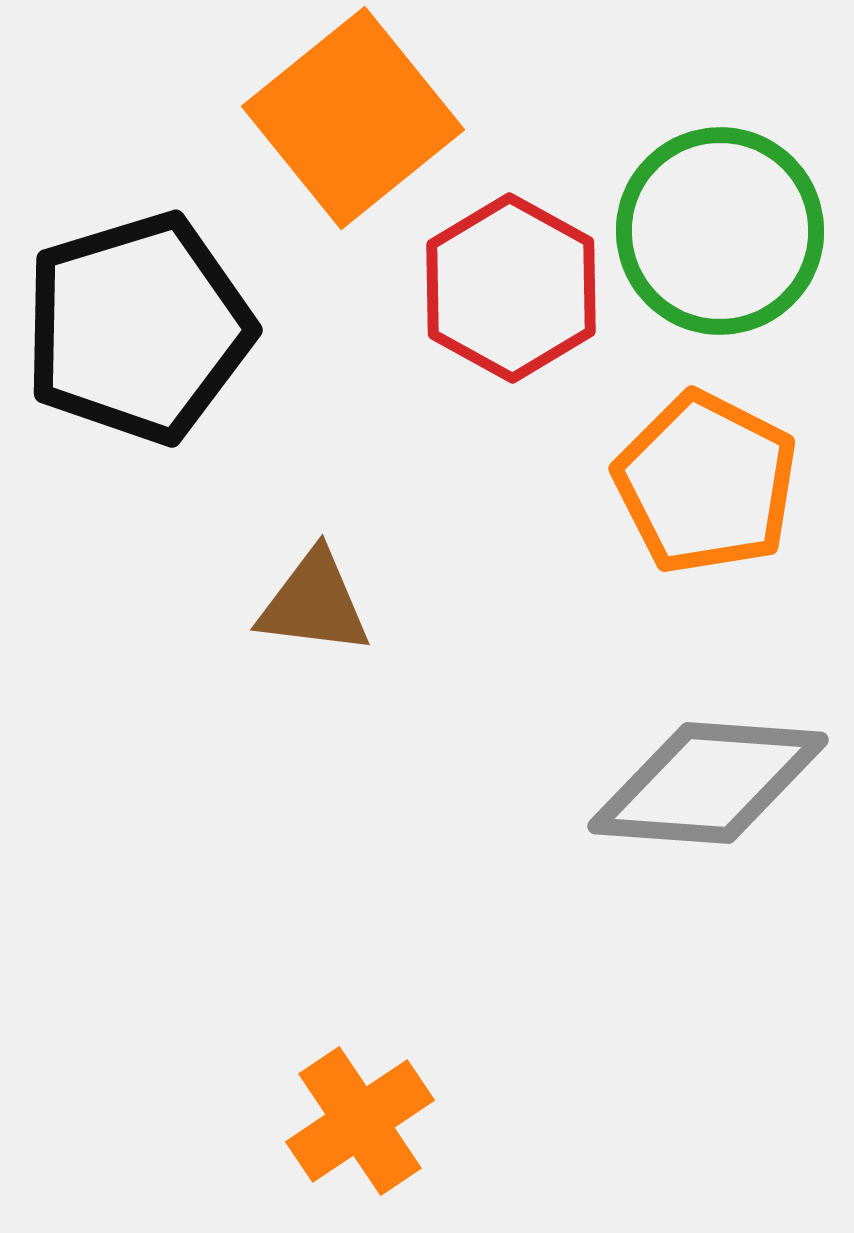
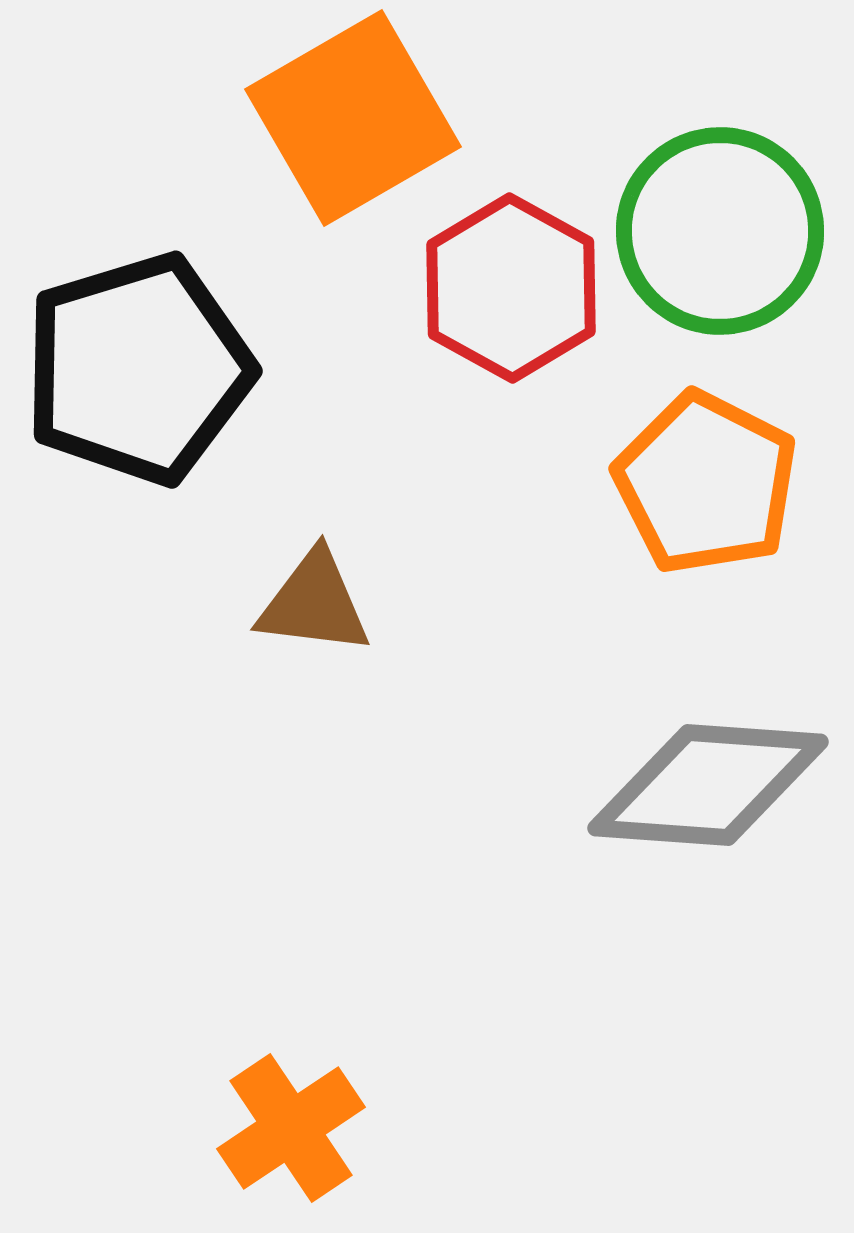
orange square: rotated 9 degrees clockwise
black pentagon: moved 41 px down
gray diamond: moved 2 px down
orange cross: moved 69 px left, 7 px down
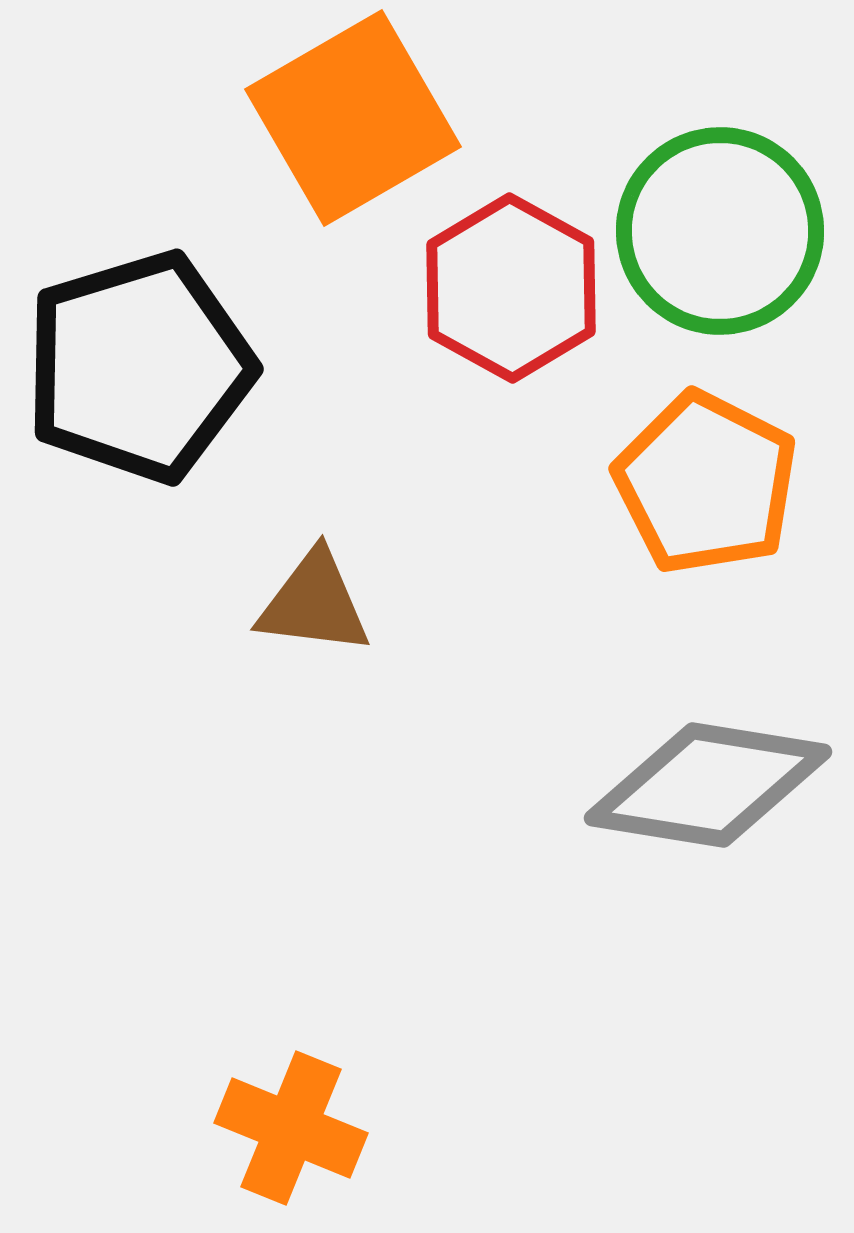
black pentagon: moved 1 px right, 2 px up
gray diamond: rotated 5 degrees clockwise
orange cross: rotated 34 degrees counterclockwise
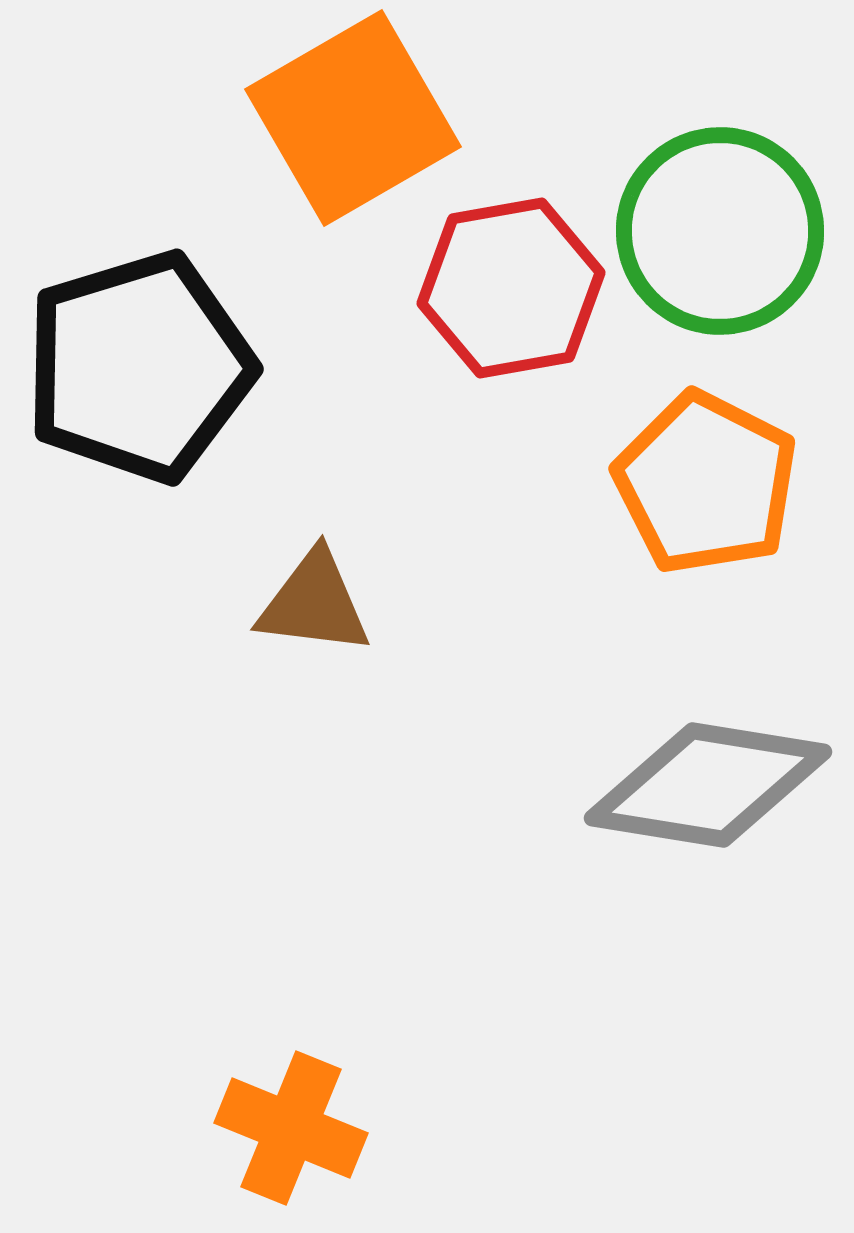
red hexagon: rotated 21 degrees clockwise
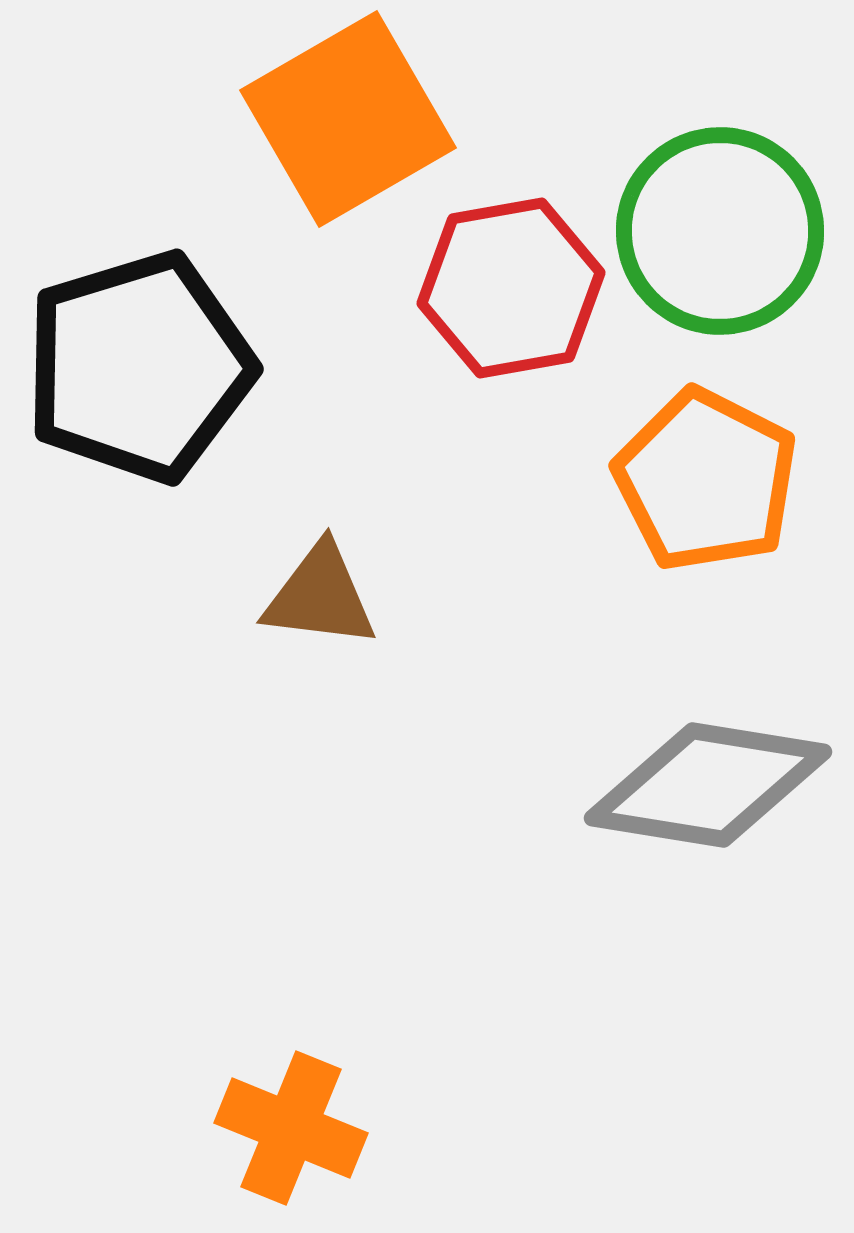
orange square: moved 5 px left, 1 px down
orange pentagon: moved 3 px up
brown triangle: moved 6 px right, 7 px up
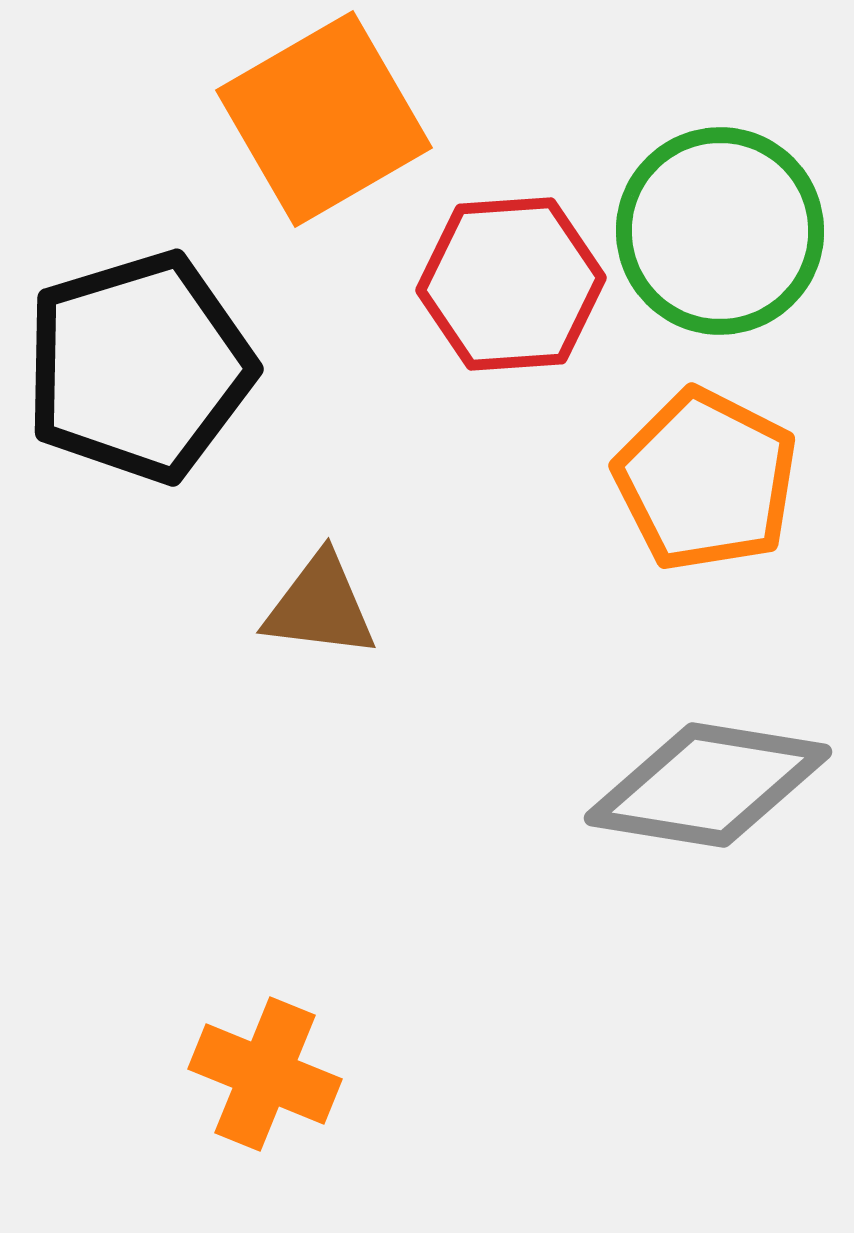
orange square: moved 24 px left
red hexagon: moved 4 px up; rotated 6 degrees clockwise
brown triangle: moved 10 px down
orange cross: moved 26 px left, 54 px up
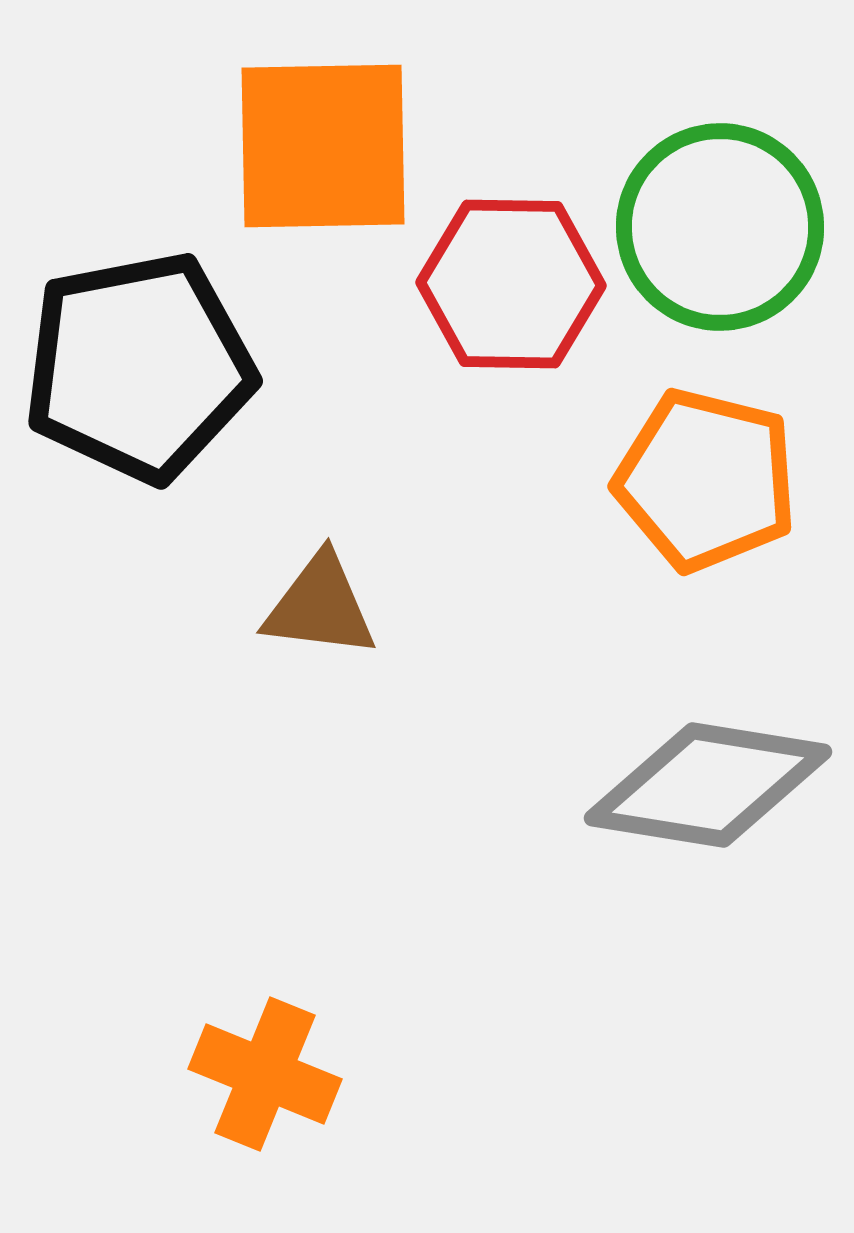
orange square: moved 1 px left, 27 px down; rotated 29 degrees clockwise
green circle: moved 4 px up
red hexagon: rotated 5 degrees clockwise
black pentagon: rotated 6 degrees clockwise
orange pentagon: rotated 13 degrees counterclockwise
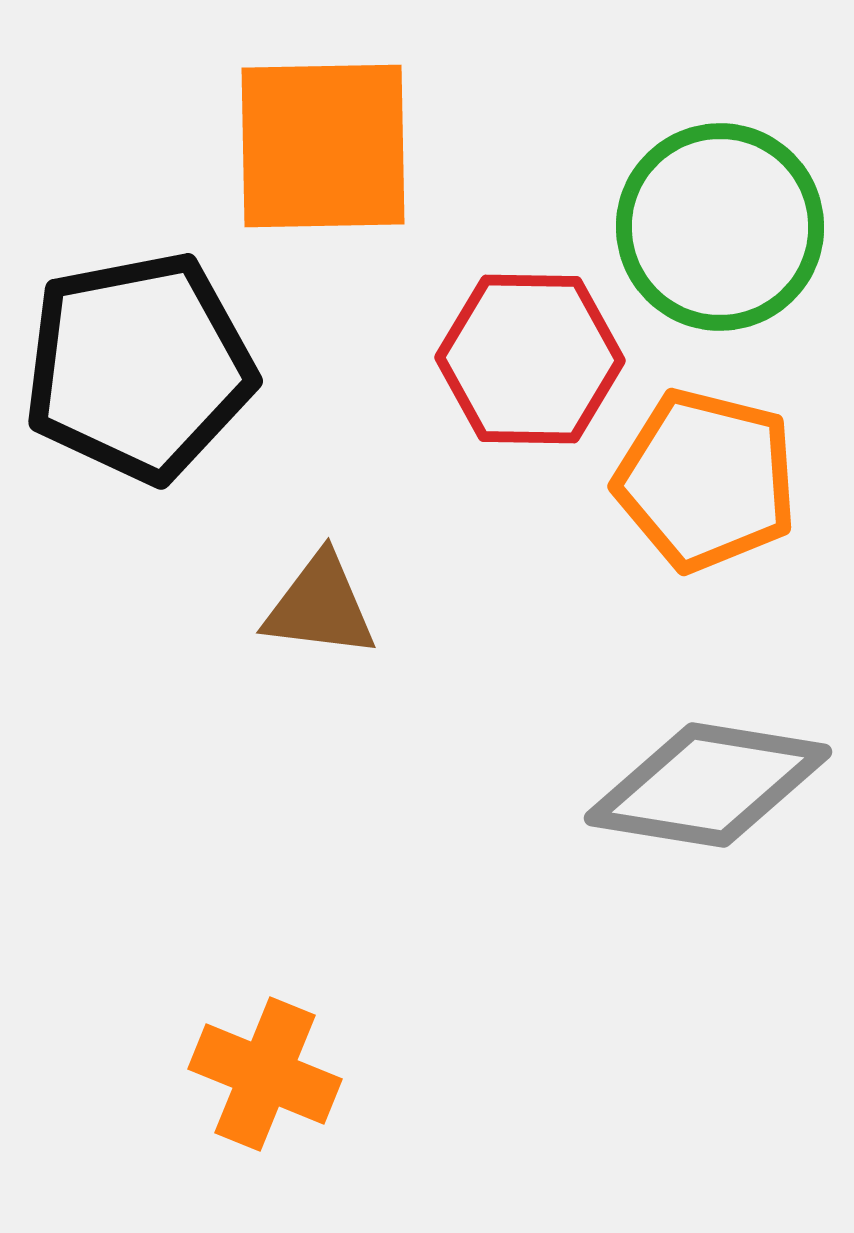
red hexagon: moved 19 px right, 75 px down
